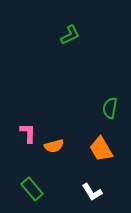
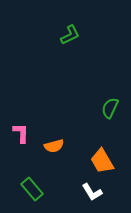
green semicircle: rotated 15 degrees clockwise
pink L-shape: moved 7 px left
orange trapezoid: moved 1 px right, 12 px down
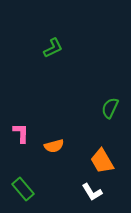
green L-shape: moved 17 px left, 13 px down
green rectangle: moved 9 px left
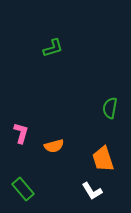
green L-shape: rotated 10 degrees clockwise
green semicircle: rotated 15 degrees counterclockwise
pink L-shape: rotated 15 degrees clockwise
orange trapezoid: moved 1 px right, 2 px up; rotated 12 degrees clockwise
white L-shape: moved 1 px up
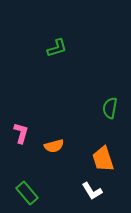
green L-shape: moved 4 px right
green rectangle: moved 4 px right, 4 px down
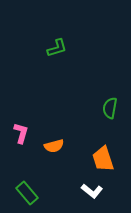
white L-shape: rotated 20 degrees counterclockwise
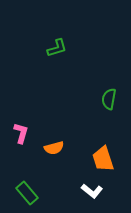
green semicircle: moved 1 px left, 9 px up
orange semicircle: moved 2 px down
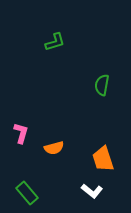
green L-shape: moved 2 px left, 6 px up
green semicircle: moved 7 px left, 14 px up
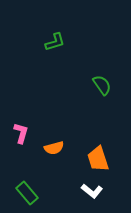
green semicircle: rotated 135 degrees clockwise
orange trapezoid: moved 5 px left
